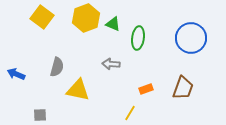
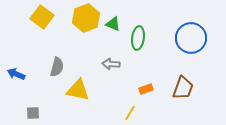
gray square: moved 7 px left, 2 px up
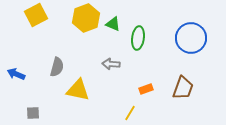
yellow square: moved 6 px left, 2 px up; rotated 25 degrees clockwise
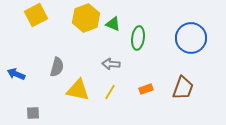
yellow line: moved 20 px left, 21 px up
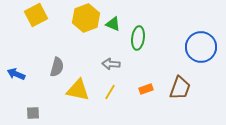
blue circle: moved 10 px right, 9 px down
brown trapezoid: moved 3 px left
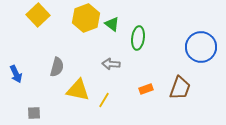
yellow square: moved 2 px right; rotated 15 degrees counterclockwise
green triangle: moved 1 px left; rotated 14 degrees clockwise
blue arrow: rotated 138 degrees counterclockwise
yellow line: moved 6 px left, 8 px down
gray square: moved 1 px right
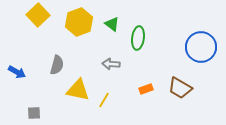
yellow hexagon: moved 7 px left, 4 px down
gray semicircle: moved 2 px up
blue arrow: moved 1 px right, 2 px up; rotated 36 degrees counterclockwise
brown trapezoid: rotated 100 degrees clockwise
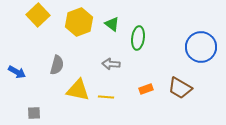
yellow line: moved 2 px right, 3 px up; rotated 63 degrees clockwise
